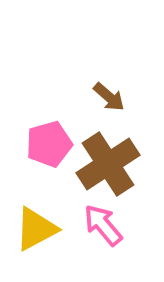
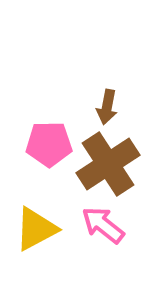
brown arrow: moved 2 px left, 10 px down; rotated 60 degrees clockwise
pink pentagon: rotated 15 degrees clockwise
pink arrow: rotated 12 degrees counterclockwise
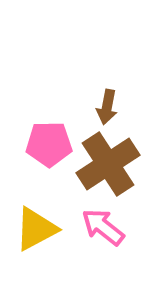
pink arrow: moved 2 px down
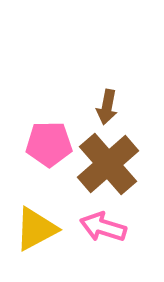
brown cross: rotated 8 degrees counterclockwise
pink arrow: rotated 21 degrees counterclockwise
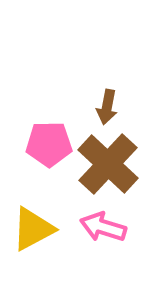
brown cross: rotated 6 degrees counterclockwise
yellow triangle: moved 3 px left
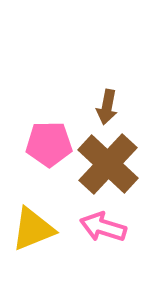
yellow triangle: rotated 6 degrees clockwise
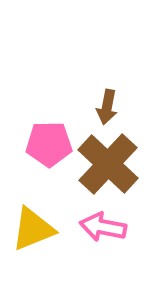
pink arrow: rotated 6 degrees counterclockwise
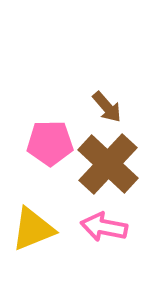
brown arrow: rotated 52 degrees counterclockwise
pink pentagon: moved 1 px right, 1 px up
pink arrow: moved 1 px right
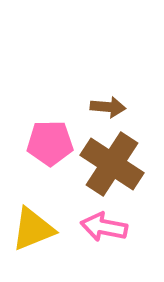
brown arrow: moved 1 px right; rotated 44 degrees counterclockwise
brown cross: moved 4 px right; rotated 10 degrees counterclockwise
